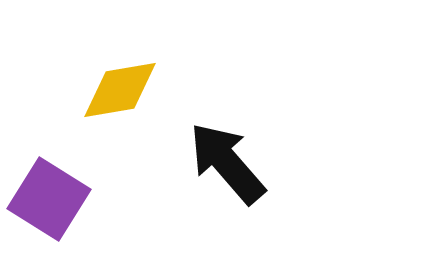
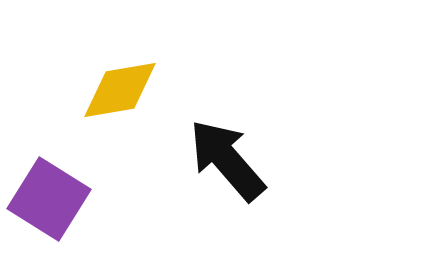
black arrow: moved 3 px up
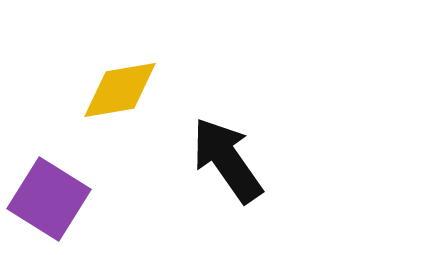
black arrow: rotated 6 degrees clockwise
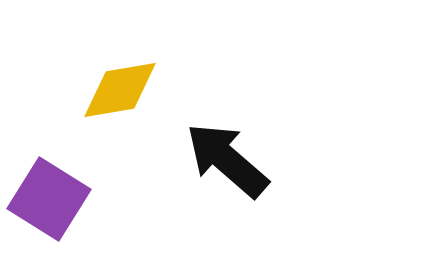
black arrow: rotated 14 degrees counterclockwise
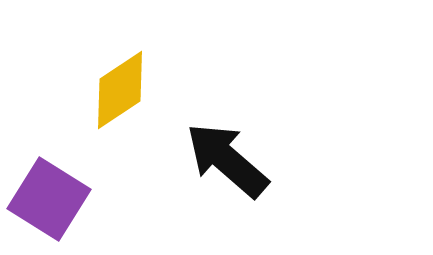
yellow diamond: rotated 24 degrees counterclockwise
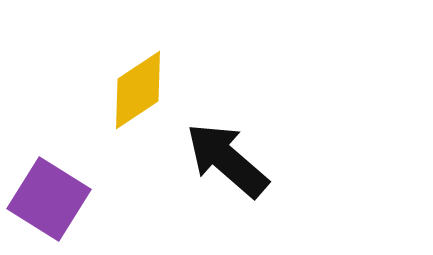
yellow diamond: moved 18 px right
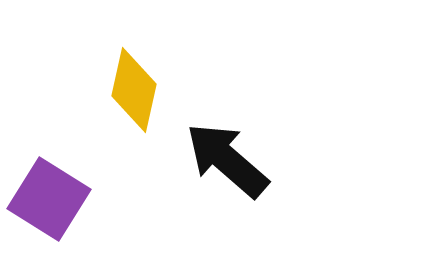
yellow diamond: moved 4 px left; rotated 44 degrees counterclockwise
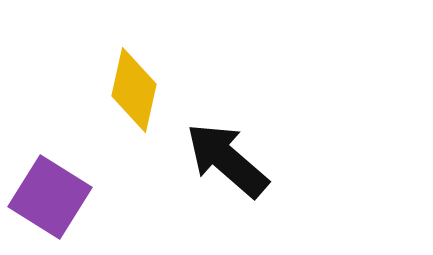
purple square: moved 1 px right, 2 px up
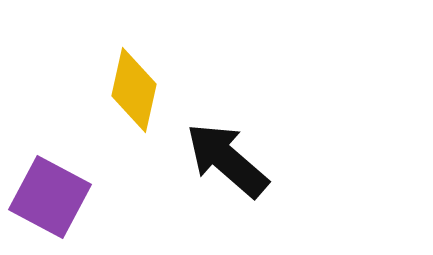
purple square: rotated 4 degrees counterclockwise
